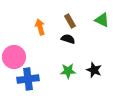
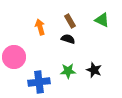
blue cross: moved 11 px right, 3 px down
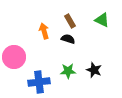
orange arrow: moved 4 px right, 4 px down
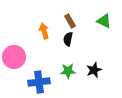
green triangle: moved 2 px right, 1 px down
black semicircle: rotated 96 degrees counterclockwise
black star: rotated 28 degrees clockwise
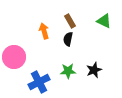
blue cross: rotated 20 degrees counterclockwise
